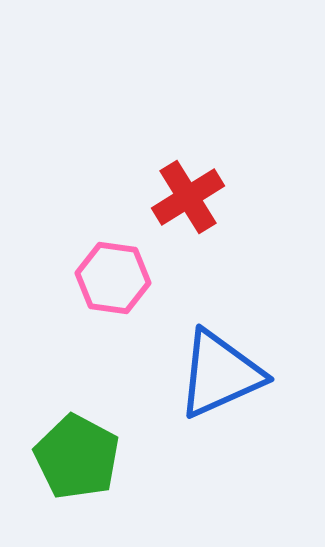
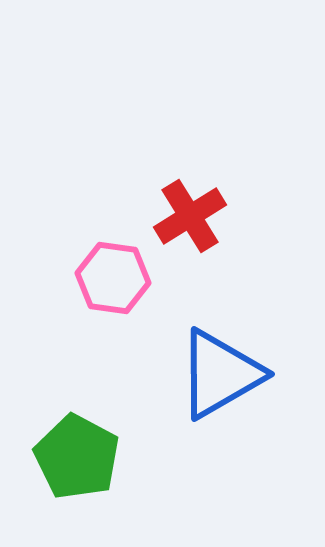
red cross: moved 2 px right, 19 px down
blue triangle: rotated 6 degrees counterclockwise
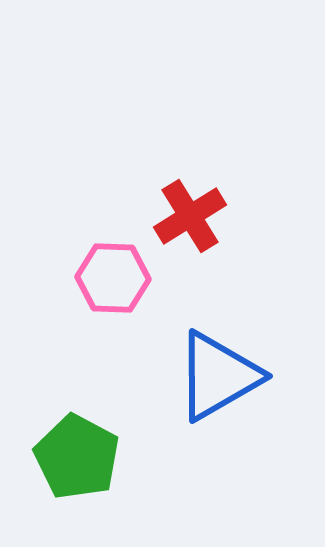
pink hexagon: rotated 6 degrees counterclockwise
blue triangle: moved 2 px left, 2 px down
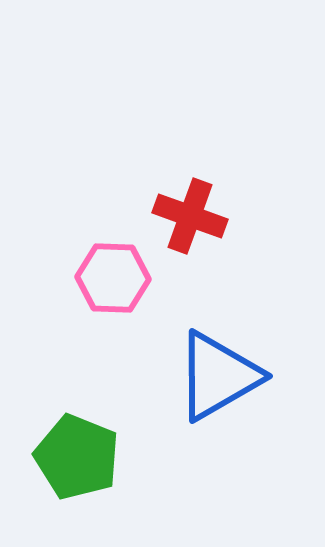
red cross: rotated 38 degrees counterclockwise
green pentagon: rotated 6 degrees counterclockwise
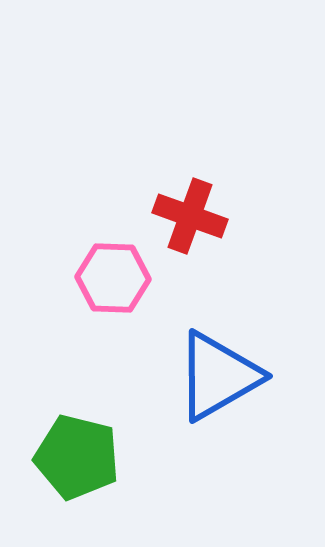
green pentagon: rotated 8 degrees counterclockwise
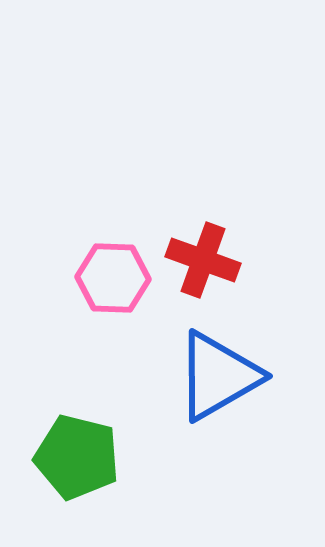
red cross: moved 13 px right, 44 px down
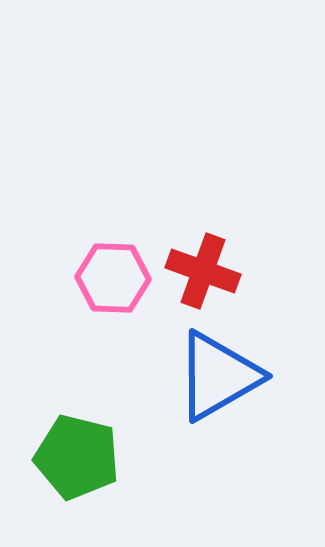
red cross: moved 11 px down
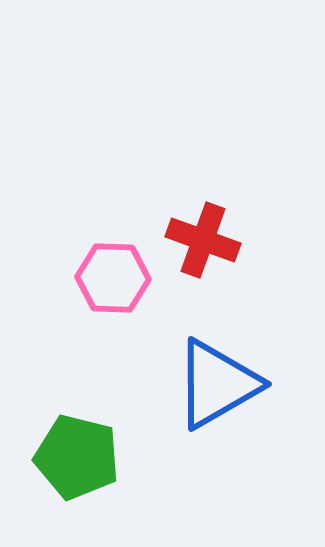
red cross: moved 31 px up
blue triangle: moved 1 px left, 8 px down
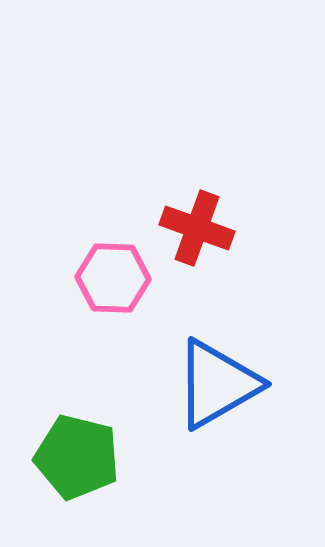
red cross: moved 6 px left, 12 px up
